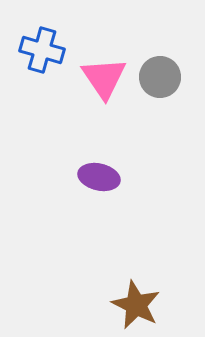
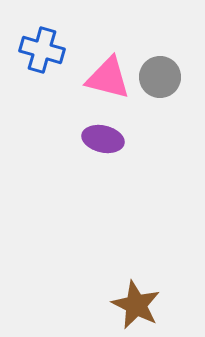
pink triangle: moved 4 px right; rotated 42 degrees counterclockwise
purple ellipse: moved 4 px right, 38 px up
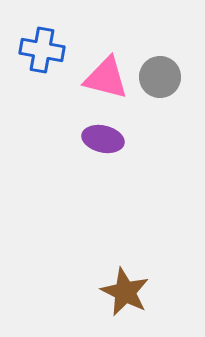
blue cross: rotated 6 degrees counterclockwise
pink triangle: moved 2 px left
brown star: moved 11 px left, 13 px up
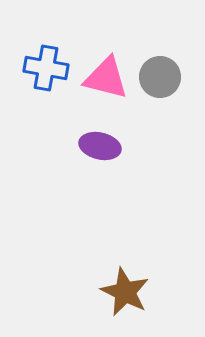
blue cross: moved 4 px right, 18 px down
purple ellipse: moved 3 px left, 7 px down
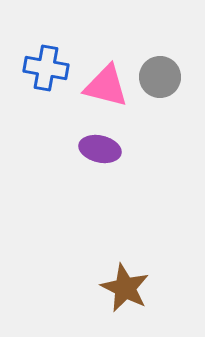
pink triangle: moved 8 px down
purple ellipse: moved 3 px down
brown star: moved 4 px up
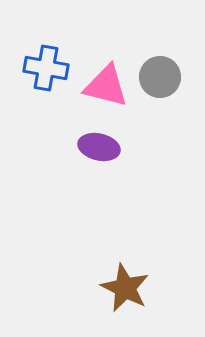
purple ellipse: moved 1 px left, 2 px up
